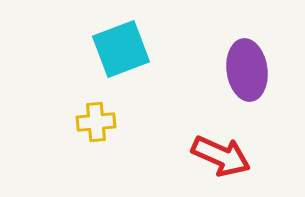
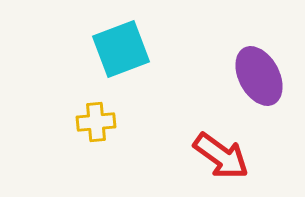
purple ellipse: moved 12 px right, 6 px down; rotated 20 degrees counterclockwise
red arrow: rotated 12 degrees clockwise
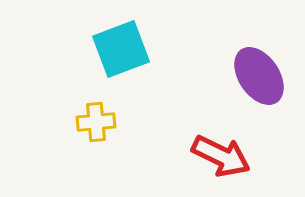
purple ellipse: rotated 6 degrees counterclockwise
red arrow: rotated 10 degrees counterclockwise
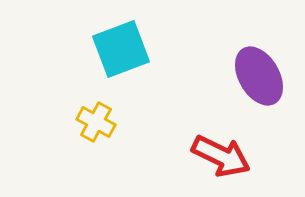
purple ellipse: rotated 4 degrees clockwise
yellow cross: rotated 33 degrees clockwise
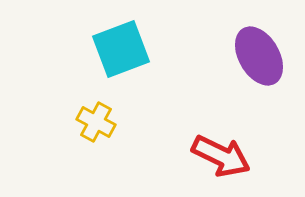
purple ellipse: moved 20 px up
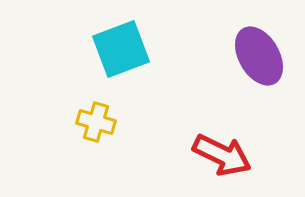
yellow cross: rotated 12 degrees counterclockwise
red arrow: moved 1 px right, 1 px up
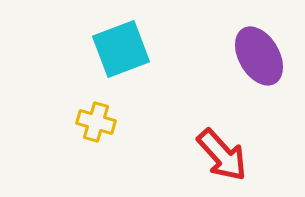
red arrow: rotated 22 degrees clockwise
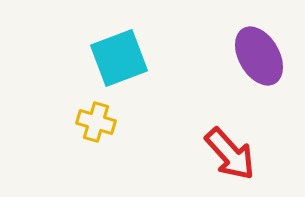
cyan square: moved 2 px left, 9 px down
red arrow: moved 8 px right, 1 px up
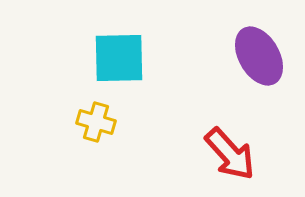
cyan square: rotated 20 degrees clockwise
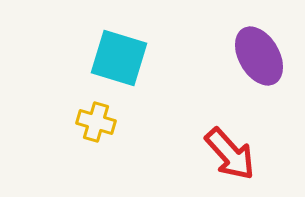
cyan square: rotated 18 degrees clockwise
